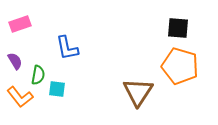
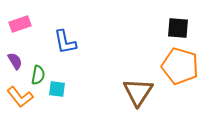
blue L-shape: moved 2 px left, 6 px up
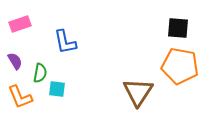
orange pentagon: rotated 6 degrees counterclockwise
green semicircle: moved 2 px right, 2 px up
orange L-shape: rotated 16 degrees clockwise
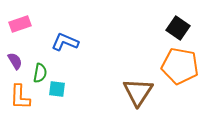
black square: rotated 30 degrees clockwise
blue L-shape: rotated 124 degrees clockwise
orange L-shape: rotated 24 degrees clockwise
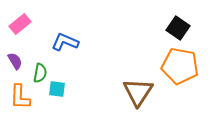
pink rectangle: rotated 20 degrees counterclockwise
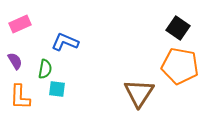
pink rectangle: rotated 15 degrees clockwise
green semicircle: moved 5 px right, 4 px up
brown triangle: moved 1 px right, 1 px down
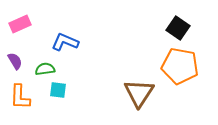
green semicircle: rotated 108 degrees counterclockwise
cyan square: moved 1 px right, 1 px down
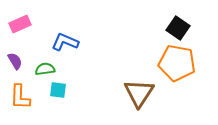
orange pentagon: moved 3 px left, 3 px up
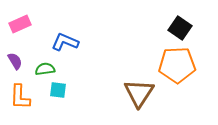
black square: moved 2 px right
orange pentagon: moved 2 px down; rotated 12 degrees counterclockwise
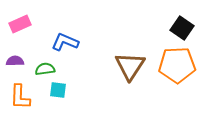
black square: moved 2 px right
purple semicircle: rotated 60 degrees counterclockwise
brown triangle: moved 9 px left, 27 px up
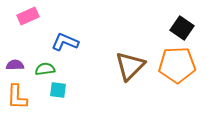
pink rectangle: moved 8 px right, 8 px up
purple semicircle: moved 4 px down
brown triangle: rotated 12 degrees clockwise
orange L-shape: moved 3 px left
